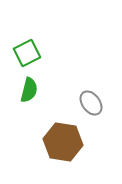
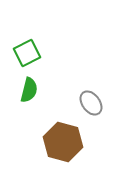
brown hexagon: rotated 6 degrees clockwise
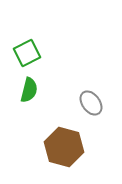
brown hexagon: moved 1 px right, 5 px down
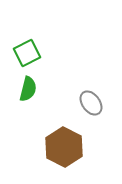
green semicircle: moved 1 px left, 1 px up
brown hexagon: rotated 12 degrees clockwise
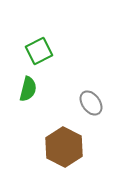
green square: moved 12 px right, 2 px up
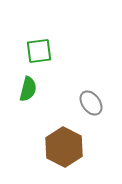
green square: rotated 20 degrees clockwise
